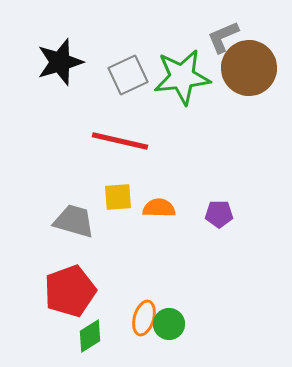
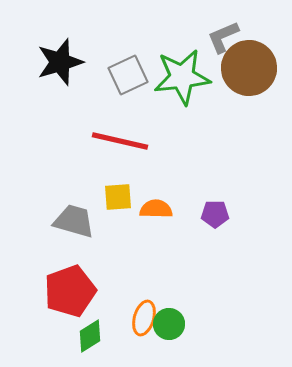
orange semicircle: moved 3 px left, 1 px down
purple pentagon: moved 4 px left
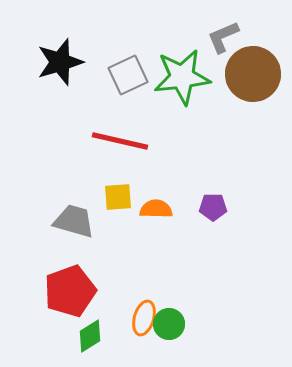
brown circle: moved 4 px right, 6 px down
purple pentagon: moved 2 px left, 7 px up
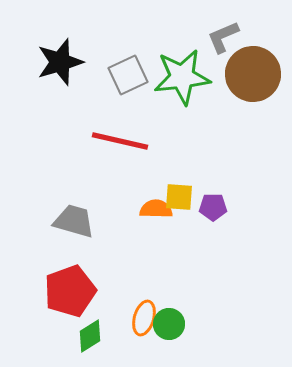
yellow square: moved 61 px right; rotated 8 degrees clockwise
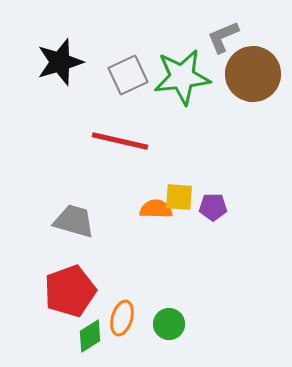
orange ellipse: moved 22 px left
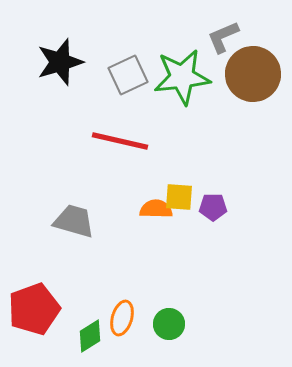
red pentagon: moved 36 px left, 18 px down
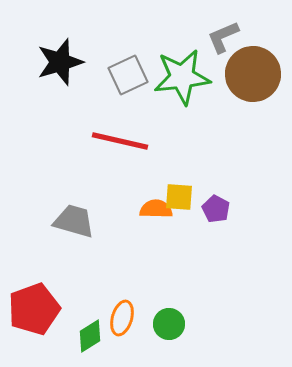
purple pentagon: moved 3 px right, 2 px down; rotated 28 degrees clockwise
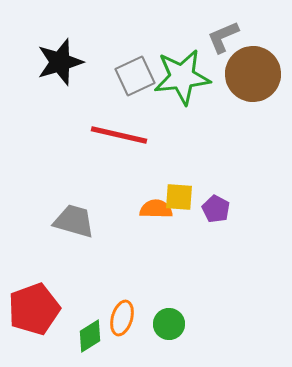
gray square: moved 7 px right, 1 px down
red line: moved 1 px left, 6 px up
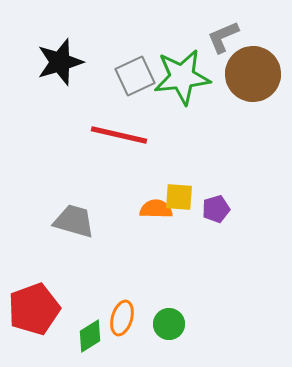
purple pentagon: rotated 28 degrees clockwise
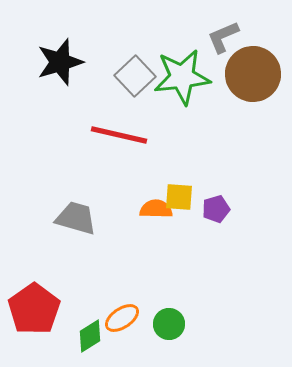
gray square: rotated 18 degrees counterclockwise
gray trapezoid: moved 2 px right, 3 px up
red pentagon: rotated 15 degrees counterclockwise
orange ellipse: rotated 40 degrees clockwise
